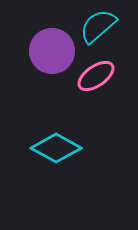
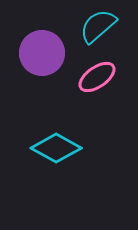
purple circle: moved 10 px left, 2 px down
pink ellipse: moved 1 px right, 1 px down
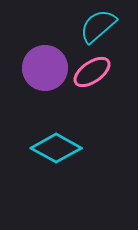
purple circle: moved 3 px right, 15 px down
pink ellipse: moved 5 px left, 5 px up
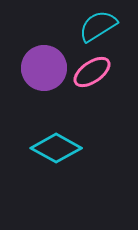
cyan semicircle: rotated 9 degrees clockwise
purple circle: moved 1 px left
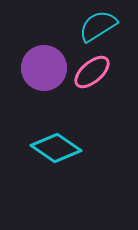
pink ellipse: rotated 6 degrees counterclockwise
cyan diamond: rotated 6 degrees clockwise
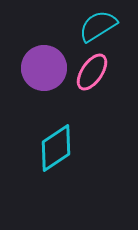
pink ellipse: rotated 15 degrees counterclockwise
cyan diamond: rotated 69 degrees counterclockwise
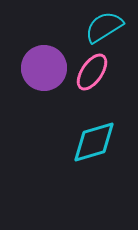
cyan semicircle: moved 6 px right, 1 px down
cyan diamond: moved 38 px right, 6 px up; rotated 18 degrees clockwise
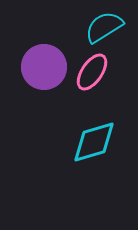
purple circle: moved 1 px up
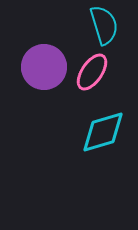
cyan semicircle: moved 2 px up; rotated 105 degrees clockwise
cyan diamond: moved 9 px right, 10 px up
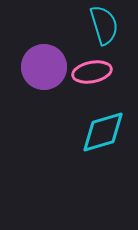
pink ellipse: rotated 45 degrees clockwise
